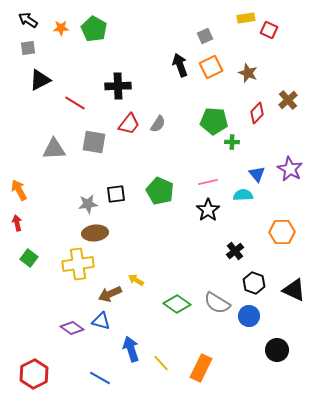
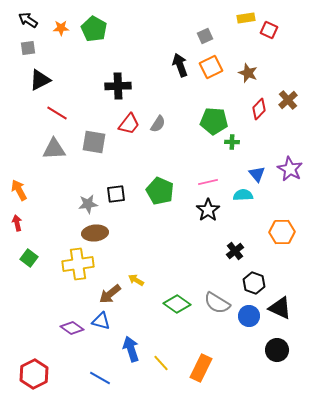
red line at (75, 103): moved 18 px left, 10 px down
red diamond at (257, 113): moved 2 px right, 4 px up
black triangle at (294, 290): moved 14 px left, 18 px down
brown arrow at (110, 294): rotated 15 degrees counterclockwise
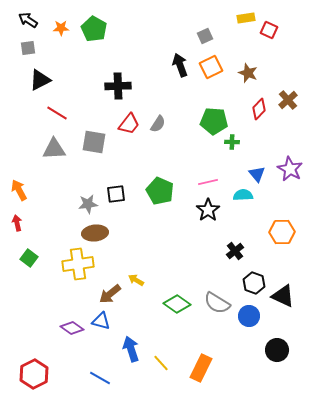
black triangle at (280, 308): moved 3 px right, 12 px up
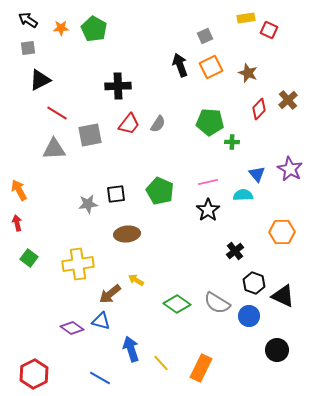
green pentagon at (214, 121): moved 4 px left, 1 px down
gray square at (94, 142): moved 4 px left, 7 px up; rotated 20 degrees counterclockwise
brown ellipse at (95, 233): moved 32 px right, 1 px down
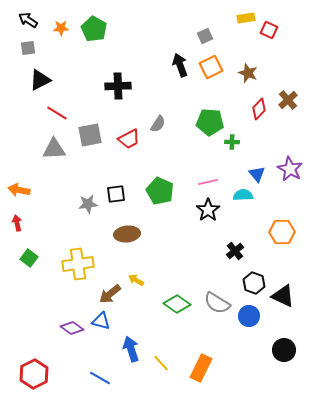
red trapezoid at (129, 124): moved 15 px down; rotated 25 degrees clockwise
orange arrow at (19, 190): rotated 50 degrees counterclockwise
black circle at (277, 350): moved 7 px right
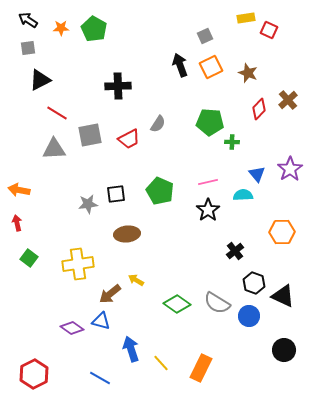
purple star at (290, 169): rotated 10 degrees clockwise
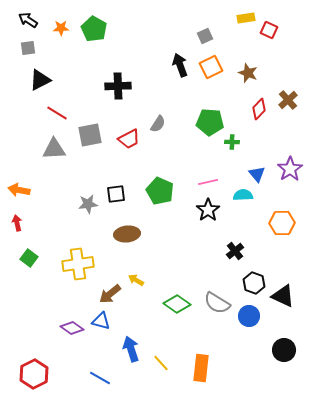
orange hexagon at (282, 232): moved 9 px up
orange rectangle at (201, 368): rotated 20 degrees counterclockwise
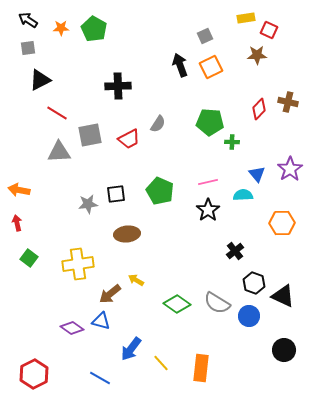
brown star at (248, 73): moved 9 px right, 18 px up; rotated 24 degrees counterclockwise
brown cross at (288, 100): moved 2 px down; rotated 36 degrees counterclockwise
gray triangle at (54, 149): moved 5 px right, 3 px down
blue arrow at (131, 349): rotated 125 degrees counterclockwise
